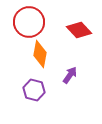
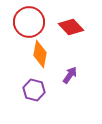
red diamond: moved 8 px left, 3 px up
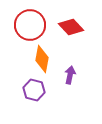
red circle: moved 1 px right, 3 px down
orange diamond: moved 2 px right, 5 px down
purple arrow: rotated 24 degrees counterclockwise
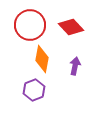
purple arrow: moved 5 px right, 9 px up
purple hexagon: rotated 25 degrees clockwise
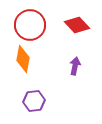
red diamond: moved 6 px right, 2 px up
orange diamond: moved 19 px left
purple hexagon: moved 11 px down; rotated 15 degrees clockwise
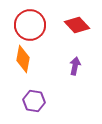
purple hexagon: rotated 15 degrees clockwise
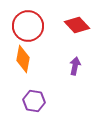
red circle: moved 2 px left, 1 px down
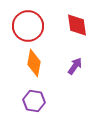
red diamond: rotated 35 degrees clockwise
orange diamond: moved 11 px right, 4 px down
purple arrow: rotated 24 degrees clockwise
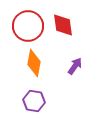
red diamond: moved 14 px left
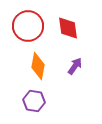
red diamond: moved 5 px right, 3 px down
orange diamond: moved 4 px right, 3 px down
